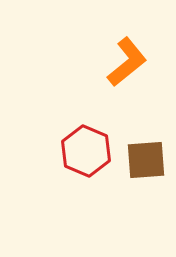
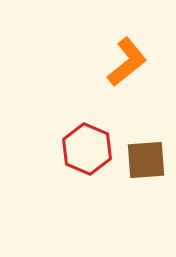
red hexagon: moved 1 px right, 2 px up
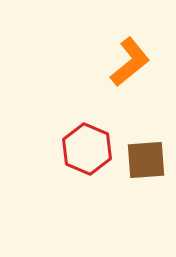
orange L-shape: moved 3 px right
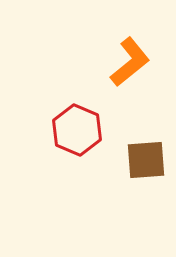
red hexagon: moved 10 px left, 19 px up
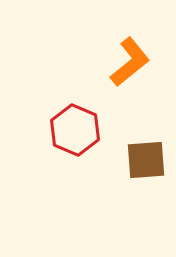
red hexagon: moved 2 px left
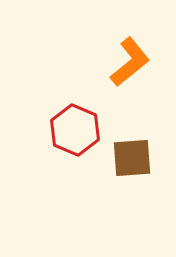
brown square: moved 14 px left, 2 px up
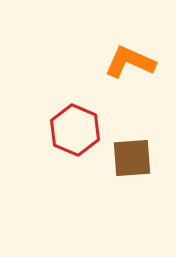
orange L-shape: rotated 117 degrees counterclockwise
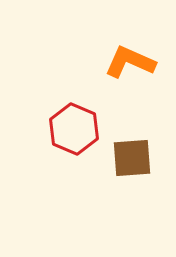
red hexagon: moved 1 px left, 1 px up
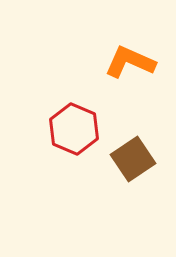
brown square: moved 1 px right, 1 px down; rotated 30 degrees counterclockwise
